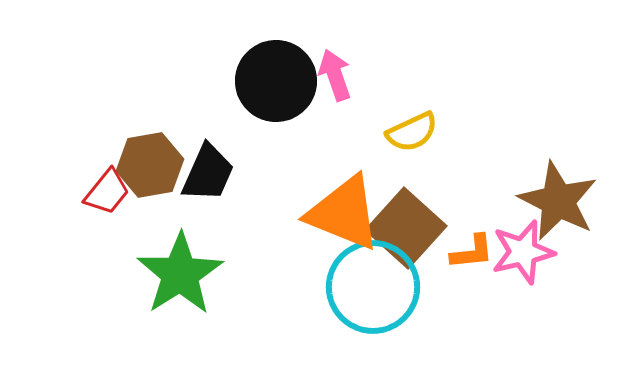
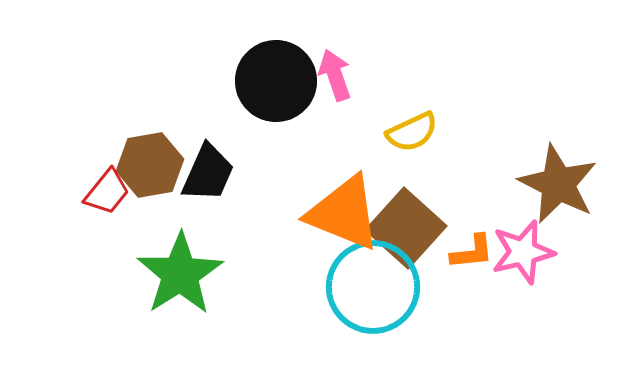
brown star: moved 17 px up
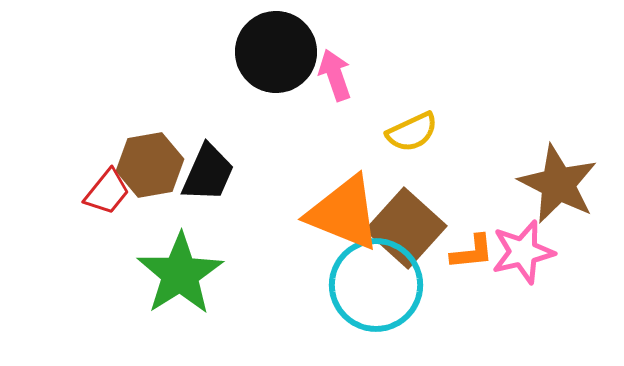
black circle: moved 29 px up
cyan circle: moved 3 px right, 2 px up
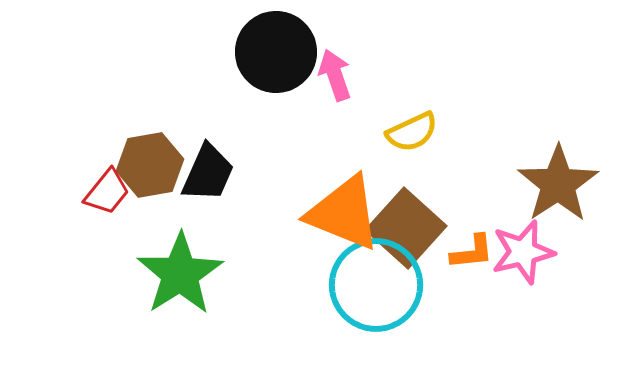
brown star: rotated 12 degrees clockwise
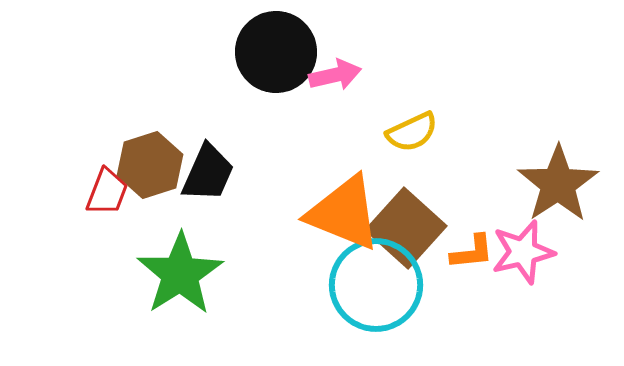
pink arrow: rotated 96 degrees clockwise
brown hexagon: rotated 8 degrees counterclockwise
red trapezoid: rotated 18 degrees counterclockwise
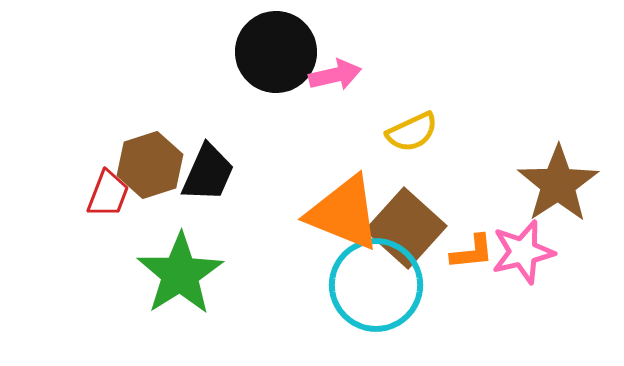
red trapezoid: moved 1 px right, 2 px down
